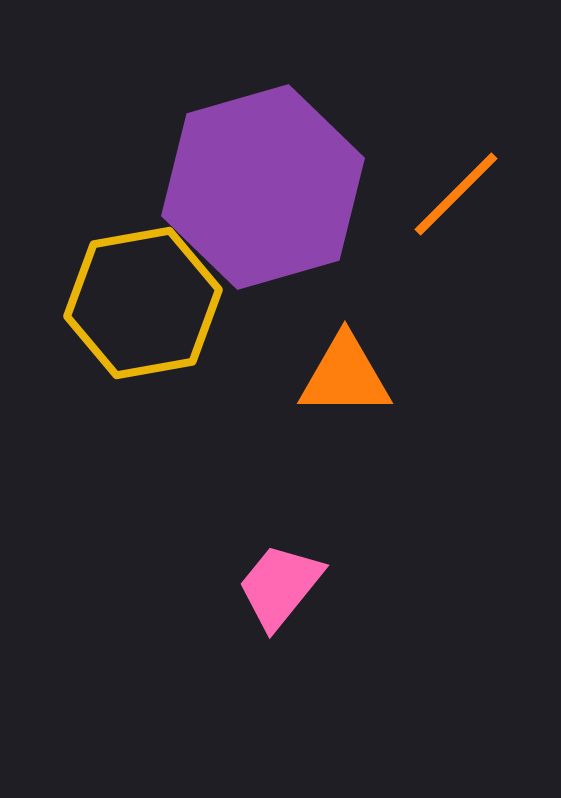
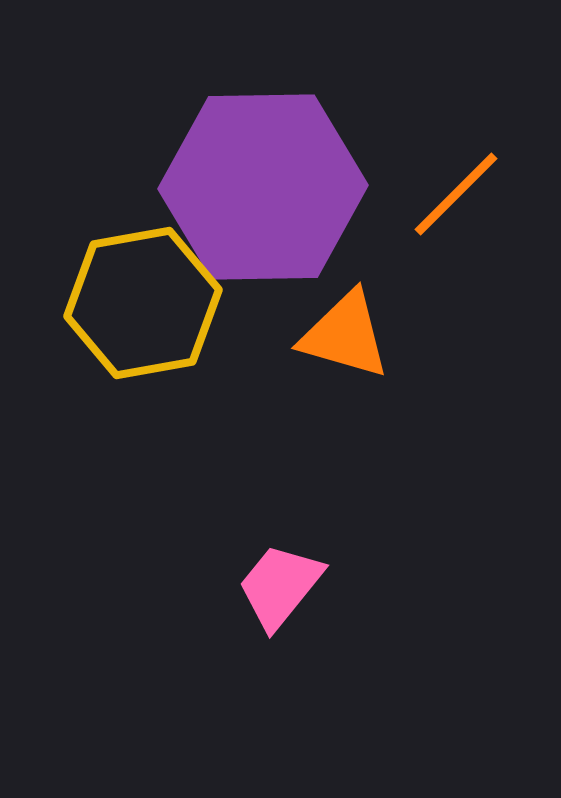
purple hexagon: rotated 15 degrees clockwise
orange triangle: moved 41 px up; rotated 16 degrees clockwise
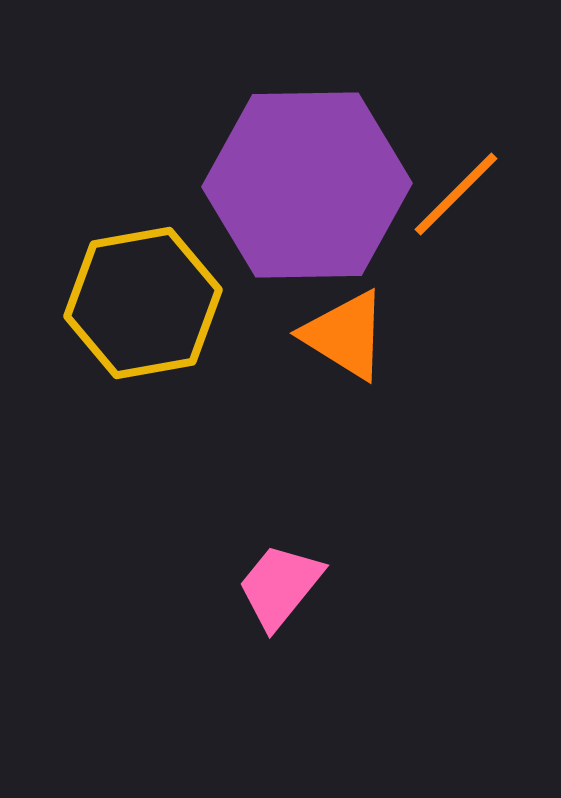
purple hexagon: moved 44 px right, 2 px up
orange triangle: rotated 16 degrees clockwise
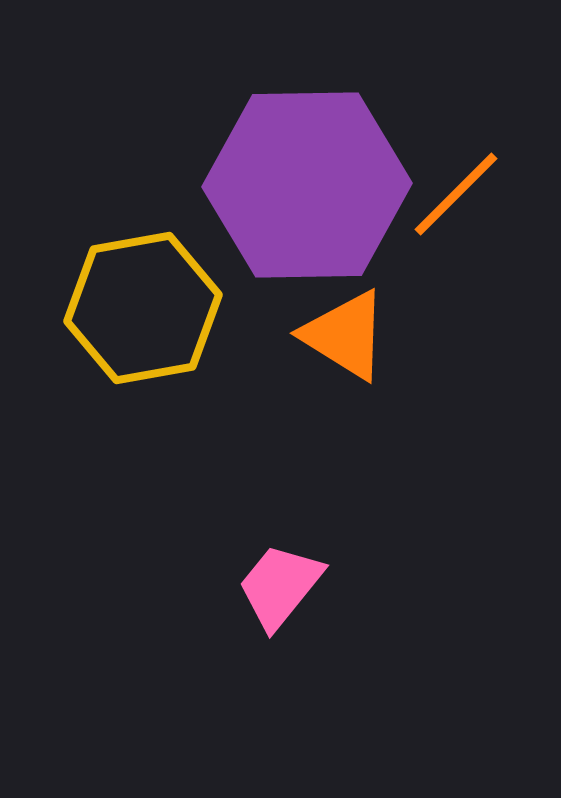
yellow hexagon: moved 5 px down
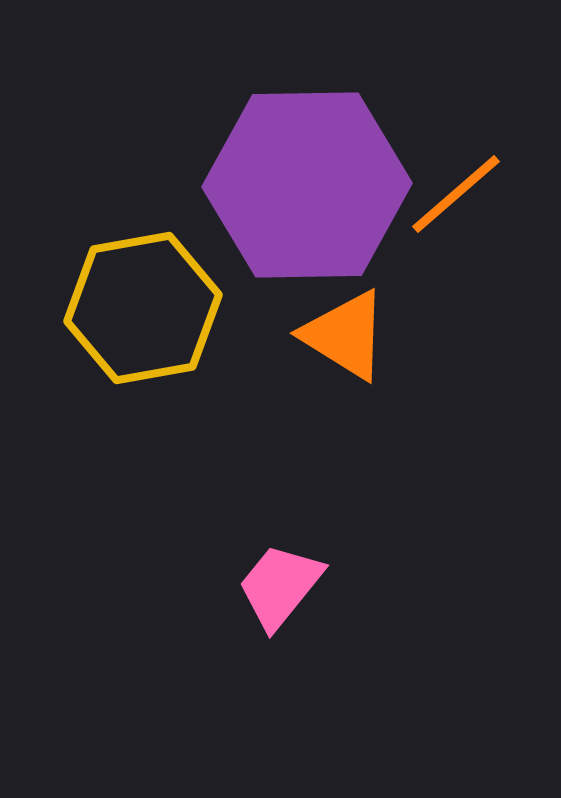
orange line: rotated 4 degrees clockwise
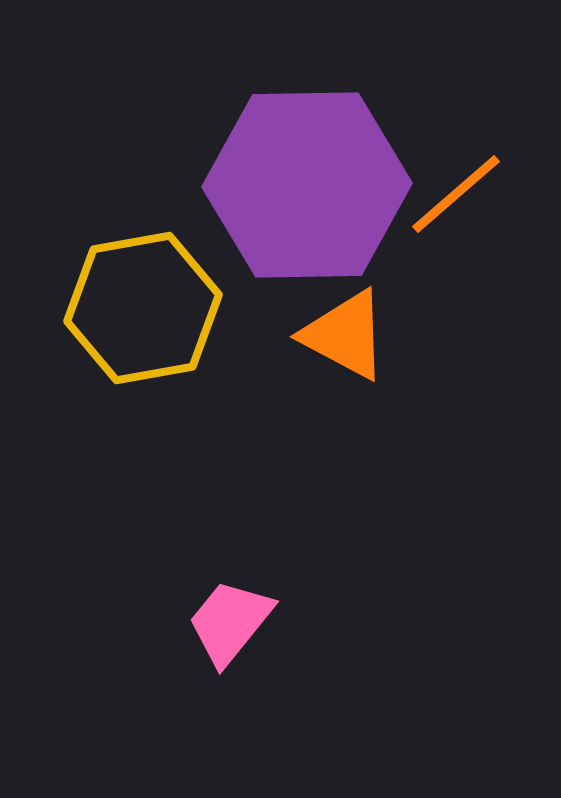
orange triangle: rotated 4 degrees counterclockwise
pink trapezoid: moved 50 px left, 36 px down
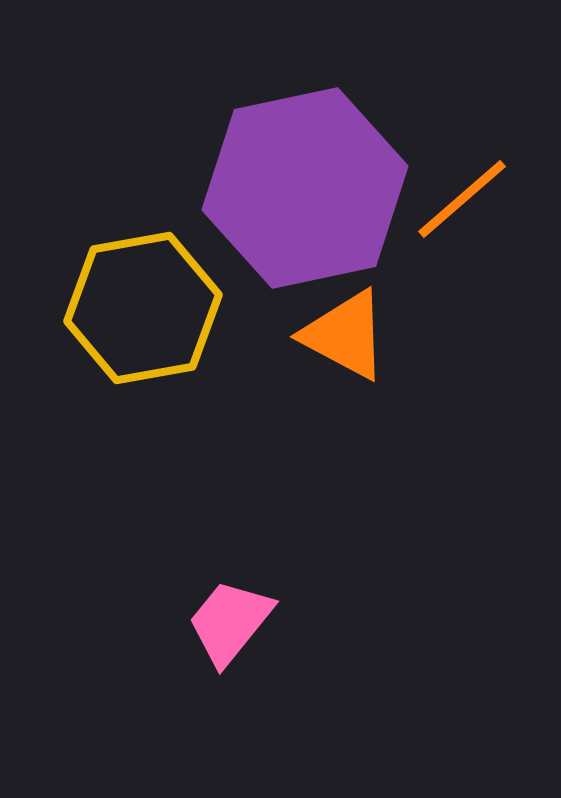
purple hexagon: moved 2 px left, 3 px down; rotated 11 degrees counterclockwise
orange line: moved 6 px right, 5 px down
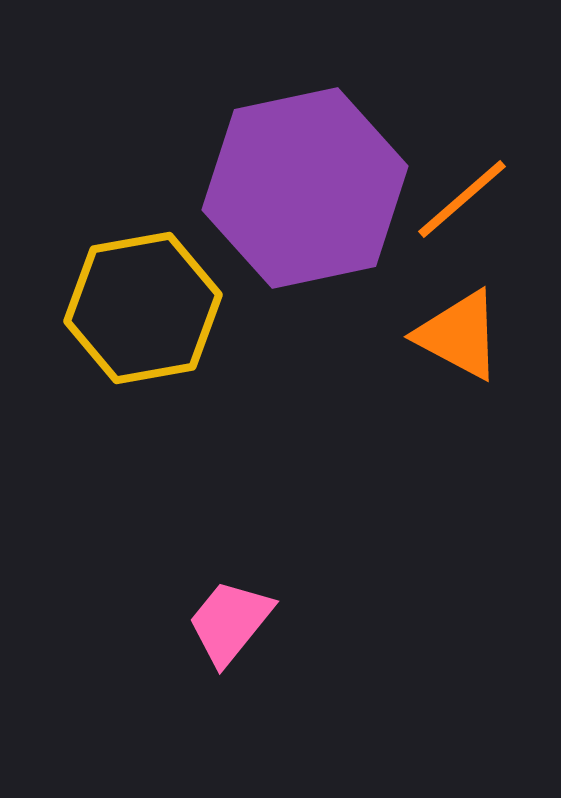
orange triangle: moved 114 px right
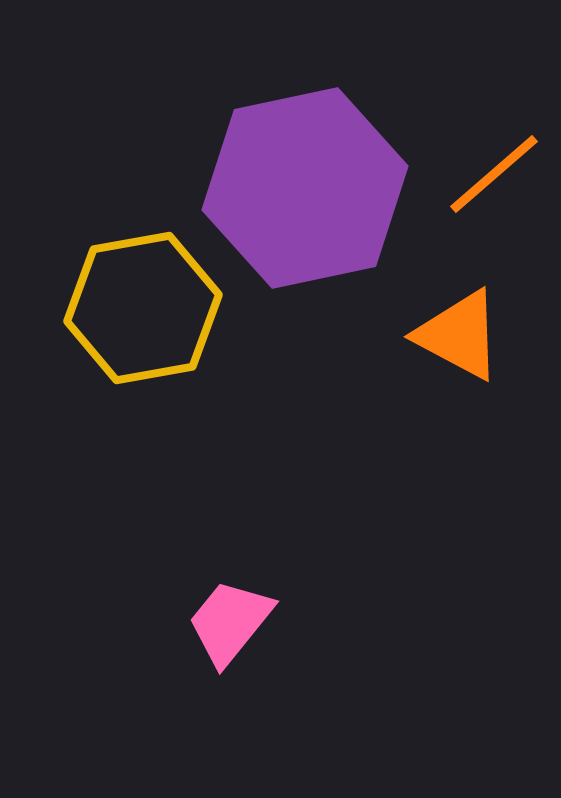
orange line: moved 32 px right, 25 px up
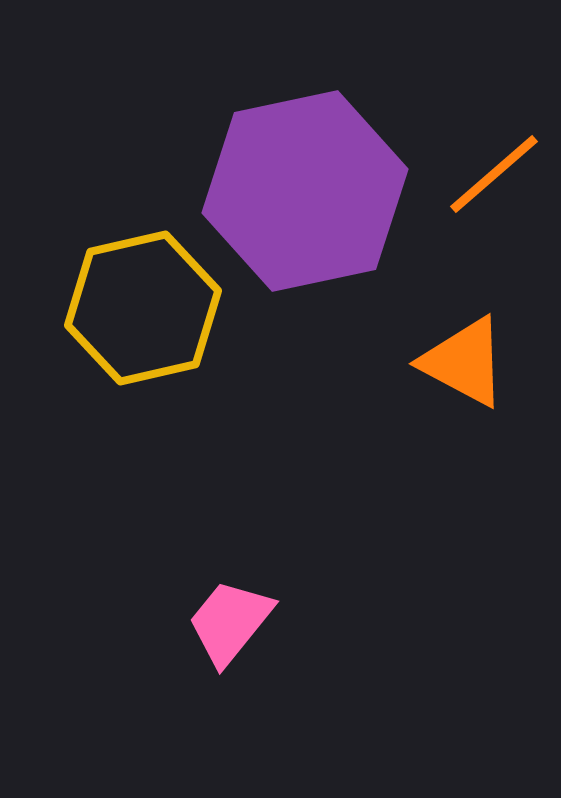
purple hexagon: moved 3 px down
yellow hexagon: rotated 3 degrees counterclockwise
orange triangle: moved 5 px right, 27 px down
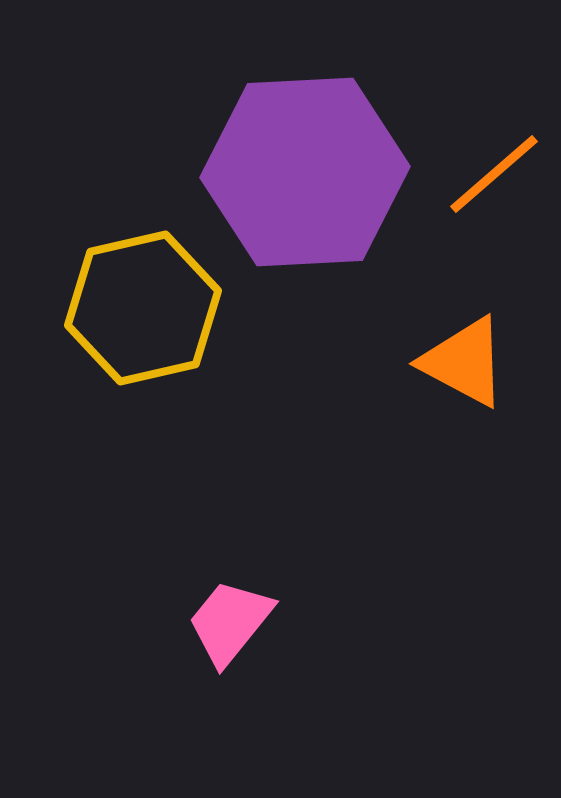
purple hexagon: moved 19 px up; rotated 9 degrees clockwise
